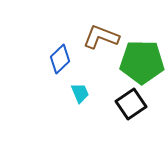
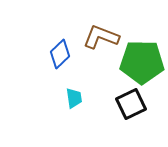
blue diamond: moved 5 px up
cyan trapezoid: moved 6 px left, 5 px down; rotated 15 degrees clockwise
black square: rotated 8 degrees clockwise
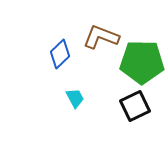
cyan trapezoid: moved 1 px right; rotated 20 degrees counterclockwise
black square: moved 4 px right, 2 px down
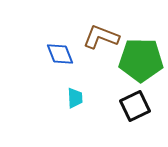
blue diamond: rotated 68 degrees counterclockwise
green pentagon: moved 1 px left, 2 px up
cyan trapezoid: rotated 25 degrees clockwise
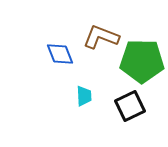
green pentagon: moved 1 px right, 1 px down
cyan trapezoid: moved 9 px right, 2 px up
black square: moved 5 px left
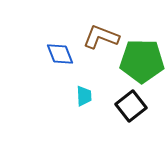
black square: moved 1 px right; rotated 12 degrees counterclockwise
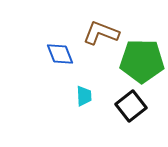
brown L-shape: moved 4 px up
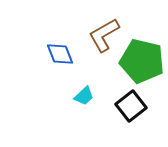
brown L-shape: moved 3 px right, 2 px down; rotated 51 degrees counterclockwise
green pentagon: rotated 12 degrees clockwise
cyan trapezoid: rotated 50 degrees clockwise
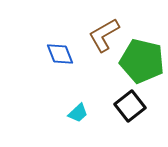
cyan trapezoid: moved 6 px left, 17 px down
black square: moved 1 px left
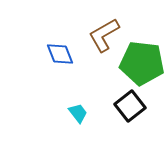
green pentagon: moved 2 px down; rotated 6 degrees counterclockwise
cyan trapezoid: rotated 85 degrees counterclockwise
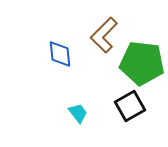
brown L-shape: rotated 15 degrees counterclockwise
blue diamond: rotated 16 degrees clockwise
black square: rotated 8 degrees clockwise
